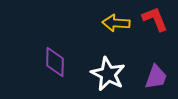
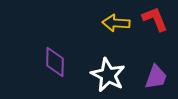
white star: moved 1 px down
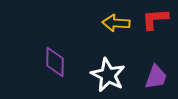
red L-shape: rotated 72 degrees counterclockwise
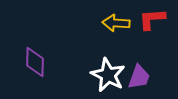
red L-shape: moved 3 px left
purple diamond: moved 20 px left
purple trapezoid: moved 17 px left
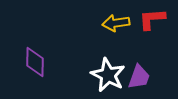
yellow arrow: rotated 12 degrees counterclockwise
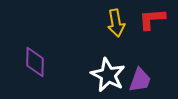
yellow arrow: rotated 92 degrees counterclockwise
purple trapezoid: moved 1 px right, 3 px down
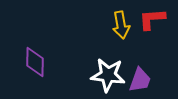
yellow arrow: moved 5 px right, 2 px down
white star: rotated 20 degrees counterclockwise
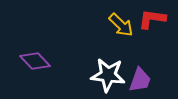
red L-shape: rotated 12 degrees clockwise
yellow arrow: rotated 36 degrees counterclockwise
purple diamond: moved 1 px up; rotated 44 degrees counterclockwise
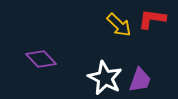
yellow arrow: moved 2 px left
purple diamond: moved 6 px right, 2 px up
white star: moved 3 px left, 3 px down; rotated 20 degrees clockwise
